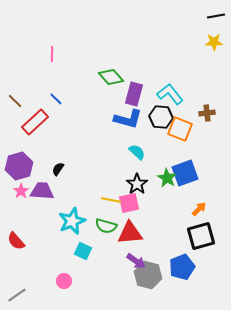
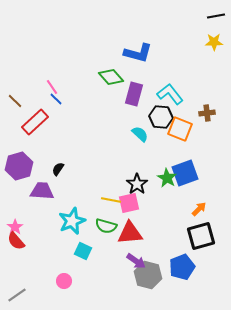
pink line: moved 33 px down; rotated 35 degrees counterclockwise
blue L-shape: moved 10 px right, 66 px up
cyan semicircle: moved 3 px right, 18 px up
pink star: moved 6 px left, 36 px down
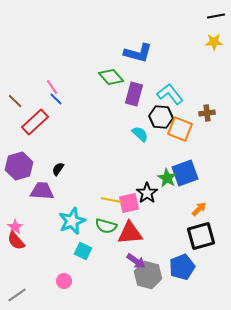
black star: moved 10 px right, 9 px down
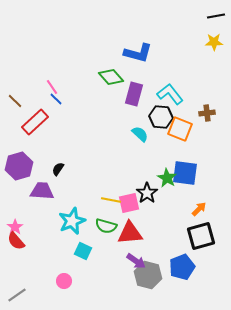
blue square: rotated 28 degrees clockwise
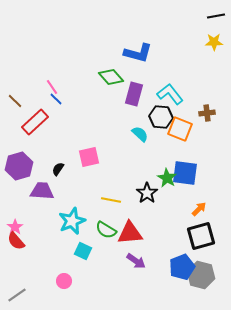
pink square: moved 40 px left, 46 px up
green semicircle: moved 4 px down; rotated 15 degrees clockwise
gray hexagon: moved 53 px right
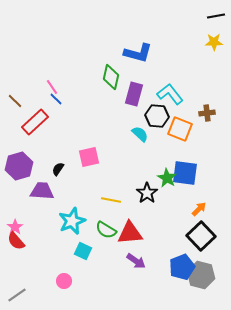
green diamond: rotated 55 degrees clockwise
black hexagon: moved 4 px left, 1 px up
black square: rotated 28 degrees counterclockwise
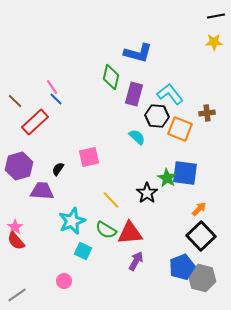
cyan semicircle: moved 3 px left, 3 px down
yellow line: rotated 36 degrees clockwise
purple arrow: rotated 96 degrees counterclockwise
gray hexagon: moved 1 px right, 3 px down
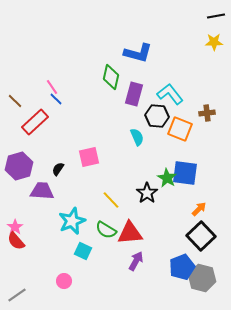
cyan semicircle: rotated 24 degrees clockwise
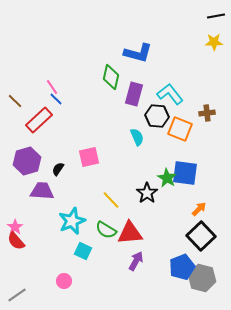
red rectangle: moved 4 px right, 2 px up
purple hexagon: moved 8 px right, 5 px up
